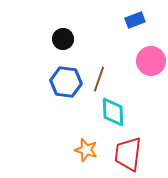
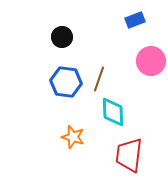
black circle: moved 1 px left, 2 px up
orange star: moved 13 px left, 13 px up
red trapezoid: moved 1 px right, 1 px down
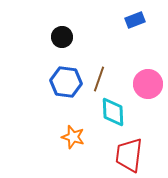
pink circle: moved 3 px left, 23 px down
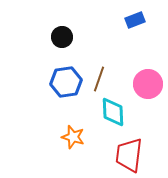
blue hexagon: rotated 16 degrees counterclockwise
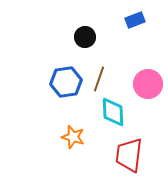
black circle: moved 23 px right
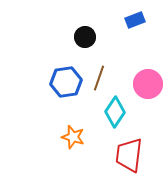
brown line: moved 1 px up
cyan diamond: moved 2 px right; rotated 36 degrees clockwise
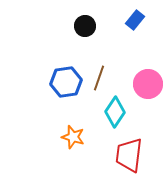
blue rectangle: rotated 30 degrees counterclockwise
black circle: moved 11 px up
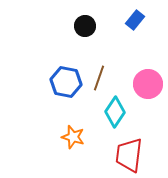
blue hexagon: rotated 20 degrees clockwise
